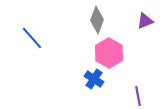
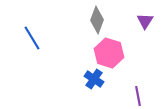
purple triangle: rotated 36 degrees counterclockwise
blue line: rotated 10 degrees clockwise
pink hexagon: rotated 12 degrees counterclockwise
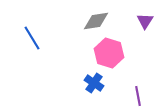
gray diamond: moved 1 px left, 1 px down; rotated 60 degrees clockwise
blue cross: moved 4 px down
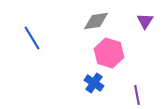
purple line: moved 1 px left, 1 px up
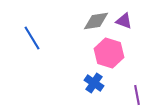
purple triangle: moved 21 px left; rotated 42 degrees counterclockwise
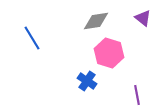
purple triangle: moved 19 px right, 3 px up; rotated 18 degrees clockwise
blue cross: moved 7 px left, 2 px up
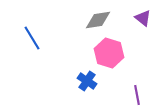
gray diamond: moved 2 px right, 1 px up
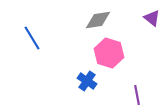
purple triangle: moved 9 px right
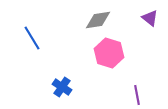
purple triangle: moved 2 px left
blue cross: moved 25 px left, 6 px down
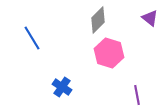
gray diamond: rotated 36 degrees counterclockwise
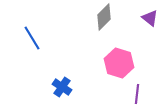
gray diamond: moved 6 px right, 3 px up
pink hexagon: moved 10 px right, 10 px down
purple line: moved 1 px up; rotated 18 degrees clockwise
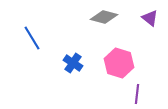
gray diamond: rotated 60 degrees clockwise
blue cross: moved 11 px right, 24 px up
